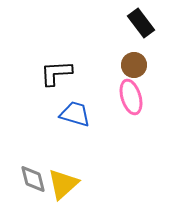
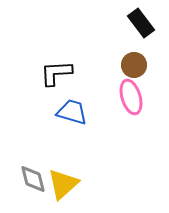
blue trapezoid: moved 3 px left, 2 px up
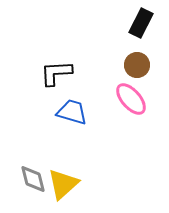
black rectangle: rotated 64 degrees clockwise
brown circle: moved 3 px right
pink ellipse: moved 2 px down; rotated 24 degrees counterclockwise
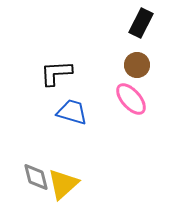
gray diamond: moved 3 px right, 2 px up
